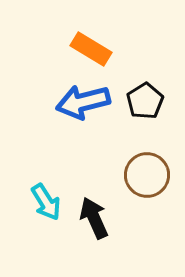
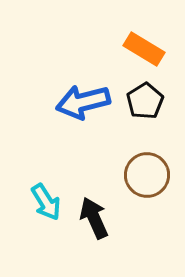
orange rectangle: moved 53 px right
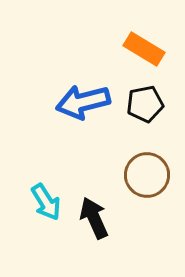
black pentagon: moved 3 px down; rotated 21 degrees clockwise
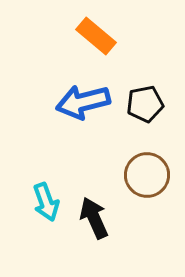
orange rectangle: moved 48 px left, 13 px up; rotated 9 degrees clockwise
cyan arrow: rotated 12 degrees clockwise
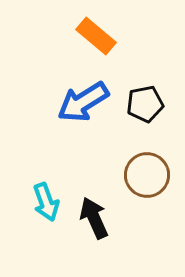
blue arrow: rotated 18 degrees counterclockwise
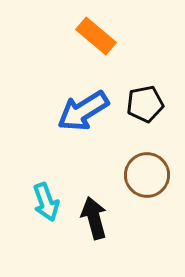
blue arrow: moved 9 px down
black arrow: rotated 9 degrees clockwise
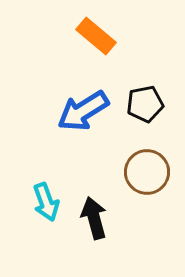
brown circle: moved 3 px up
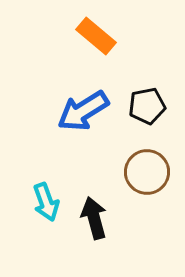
black pentagon: moved 2 px right, 2 px down
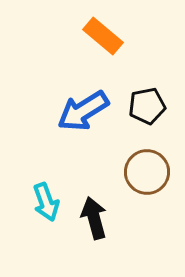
orange rectangle: moved 7 px right
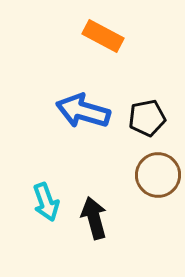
orange rectangle: rotated 12 degrees counterclockwise
black pentagon: moved 12 px down
blue arrow: rotated 48 degrees clockwise
brown circle: moved 11 px right, 3 px down
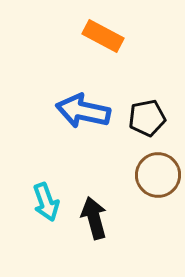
blue arrow: rotated 4 degrees counterclockwise
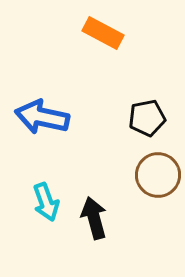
orange rectangle: moved 3 px up
blue arrow: moved 41 px left, 6 px down
